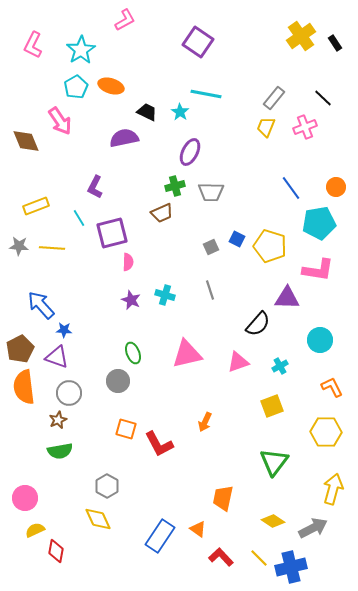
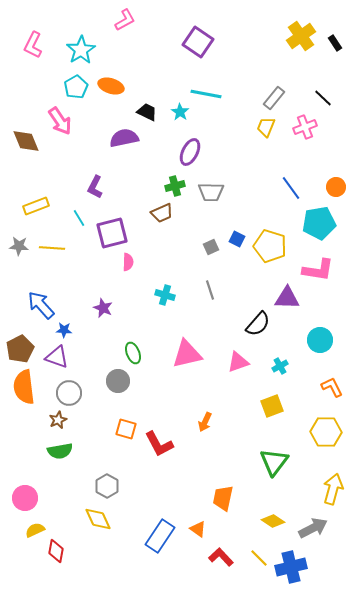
purple star at (131, 300): moved 28 px left, 8 px down
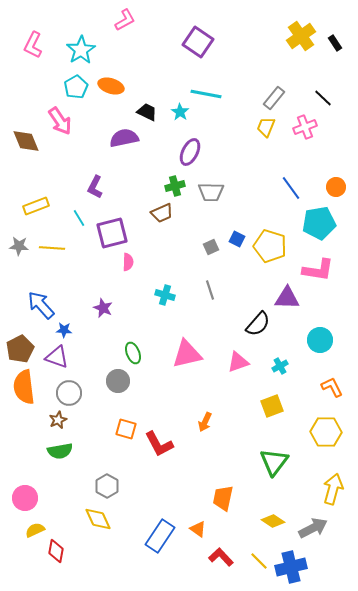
yellow line at (259, 558): moved 3 px down
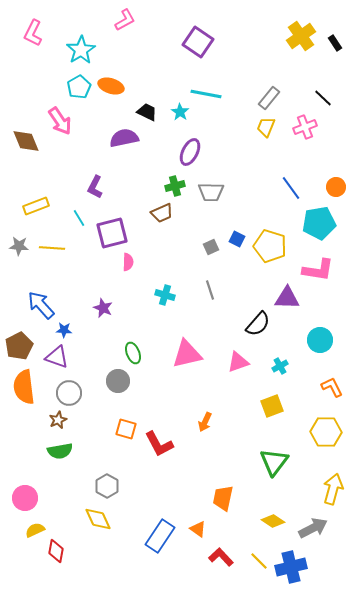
pink L-shape at (33, 45): moved 12 px up
cyan pentagon at (76, 87): moved 3 px right
gray rectangle at (274, 98): moved 5 px left
brown pentagon at (20, 349): moved 1 px left, 3 px up
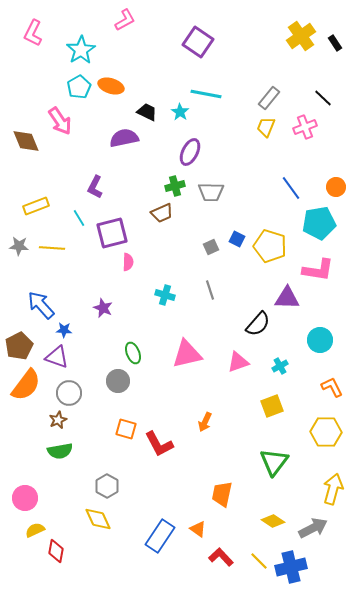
orange semicircle at (24, 387): moved 2 px right, 2 px up; rotated 136 degrees counterclockwise
orange trapezoid at (223, 498): moved 1 px left, 4 px up
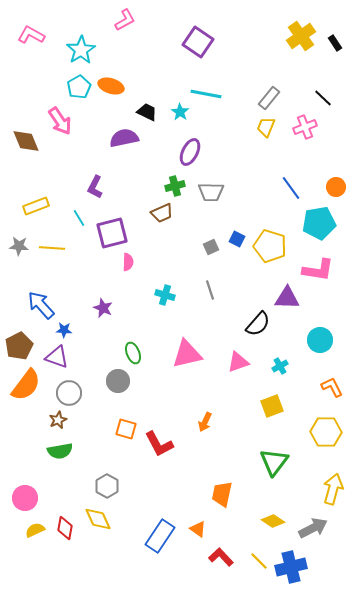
pink L-shape at (33, 33): moved 2 px left, 2 px down; rotated 92 degrees clockwise
red diamond at (56, 551): moved 9 px right, 23 px up
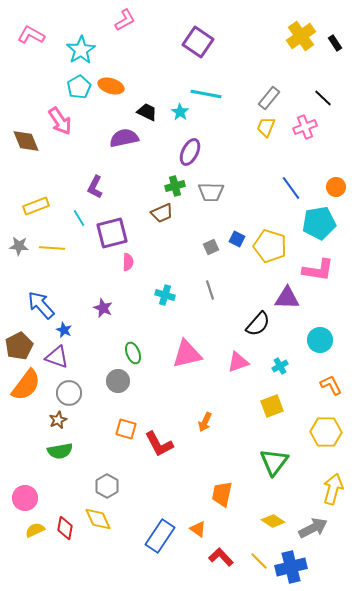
blue star at (64, 330): rotated 21 degrees clockwise
orange L-shape at (332, 387): moved 1 px left, 2 px up
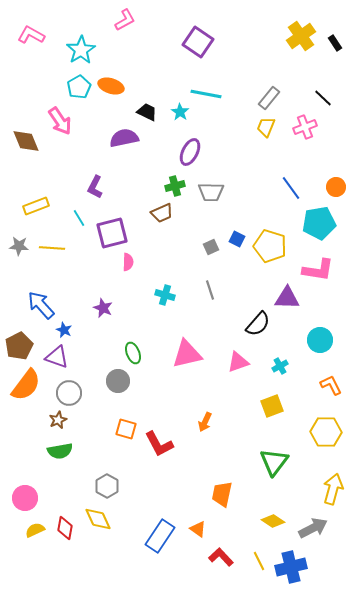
yellow line at (259, 561): rotated 18 degrees clockwise
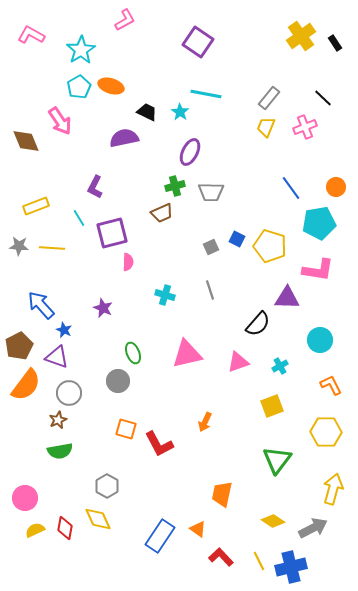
green triangle at (274, 462): moved 3 px right, 2 px up
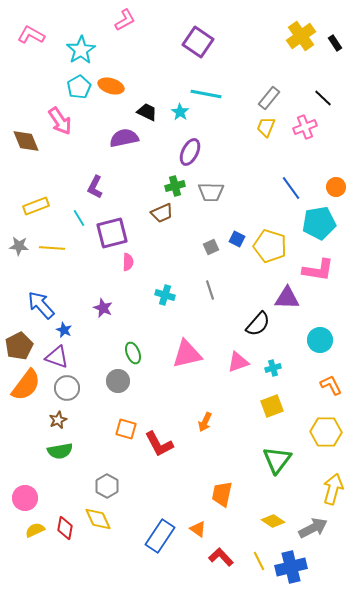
cyan cross at (280, 366): moved 7 px left, 2 px down; rotated 14 degrees clockwise
gray circle at (69, 393): moved 2 px left, 5 px up
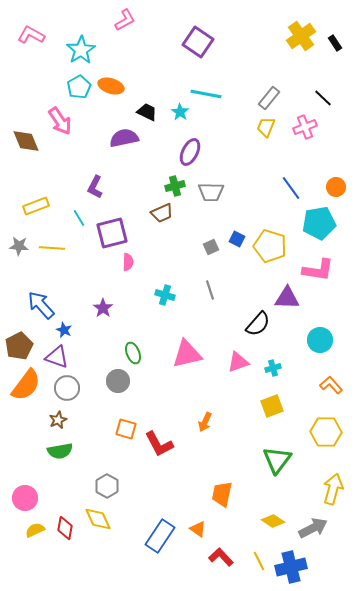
purple star at (103, 308): rotated 12 degrees clockwise
orange L-shape at (331, 385): rotated 15 degrees counterclockwise
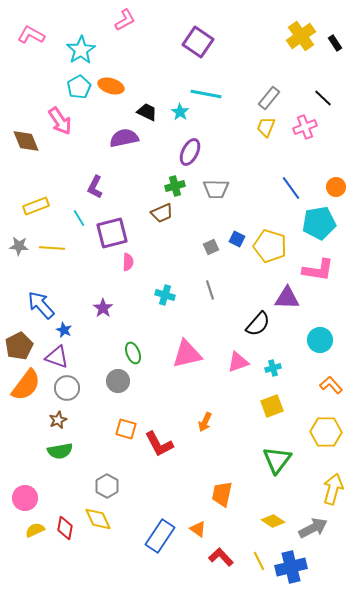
gray trapezoid at (211, 192): moved 5 px right, 3 px up
